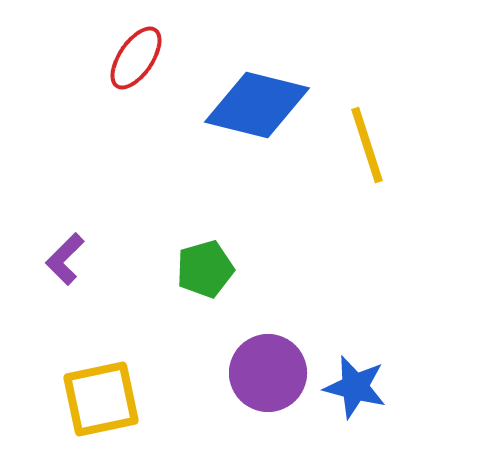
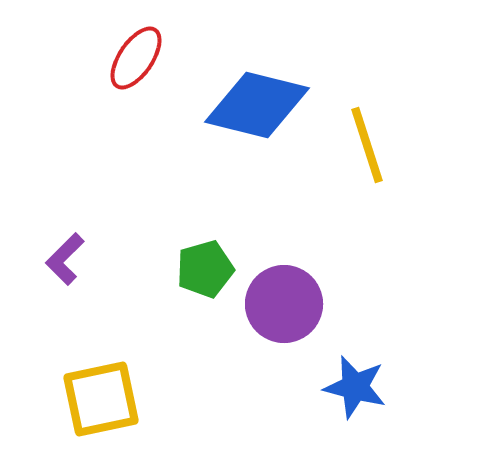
purple circle: moved 16 px right, 69 px up
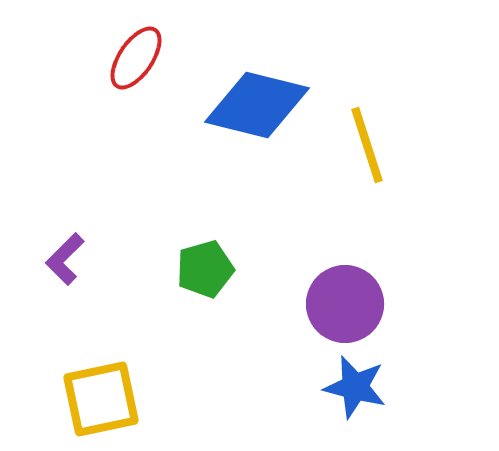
purple circle: moved 61 px right
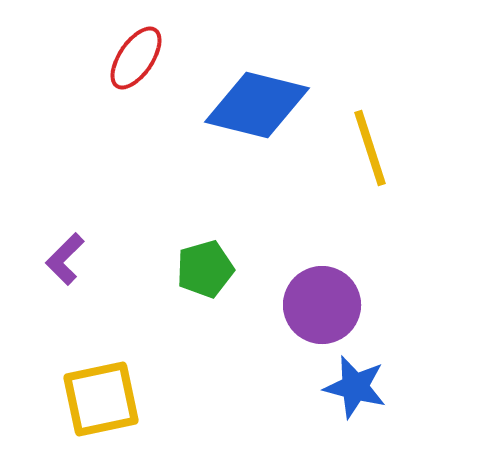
yellow line: moved 3 px right, 3 px down
purple circle: moved 23 px left, 1 px down
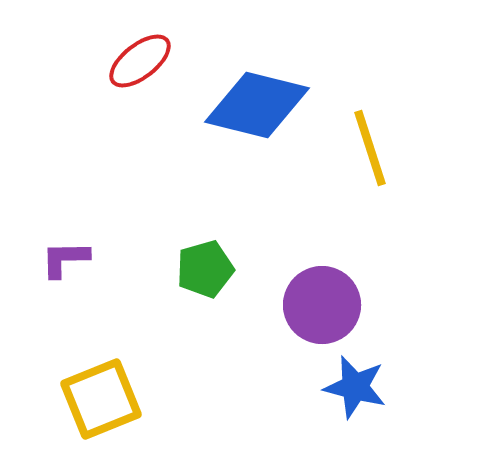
red ellipse: moved 4 px right, 3 px down; rotated 18 degrees clockwise
purple L-shape: rotated 44 degrees clockwise
yellow square: rotated 10 degrees counterclockwise
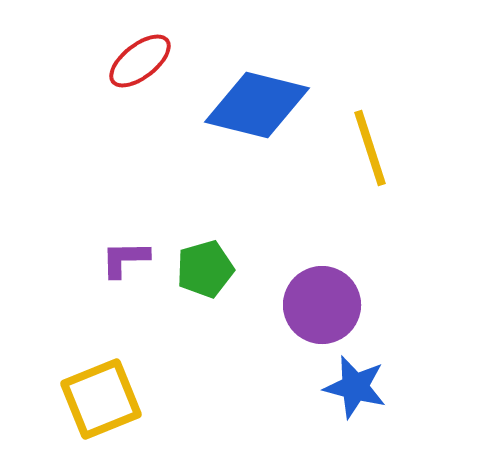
purple L-shape: moved 60 px right
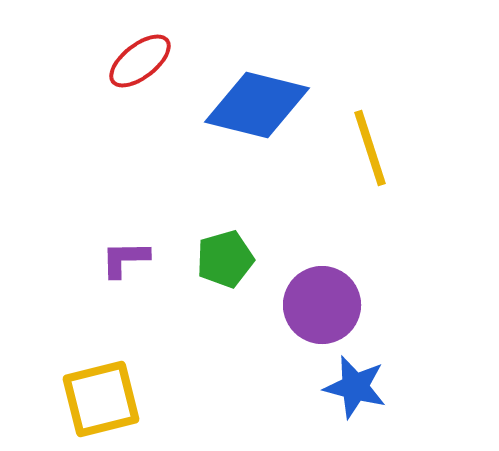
green pentagon: moved 20 px right, 10 px up
yellow square: rotated 8 degrees clockwise
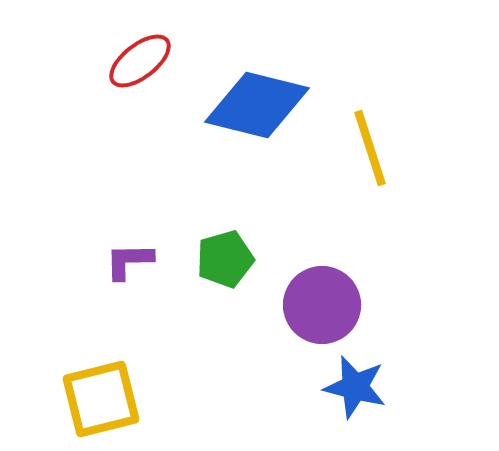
purple L-shape: moved 4 px right, 2 px down
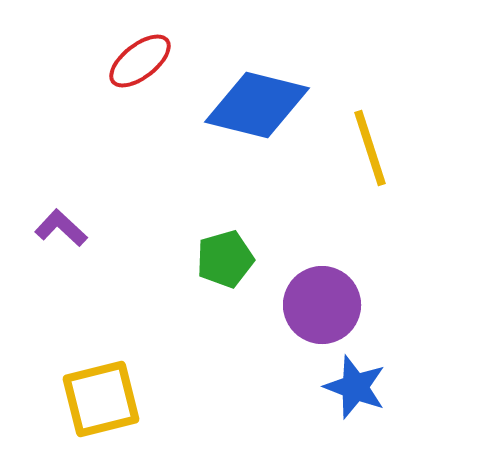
purple L-shape: moved 68 px left, 33 px up; rotated 44 degrees clockwise
blue star: rotated 6 degrees clockwise
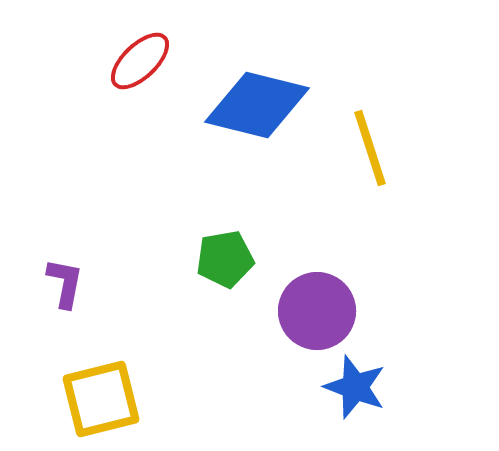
red ellipse: rotated 6 degrees counterclockwise
purple L-shape: moved 4 px right, 55 px down; rotated 58 degrees clockwise
green pentagon: rotated 6 degrees clockwise
purple circle: moved 5 px left, 6 px down
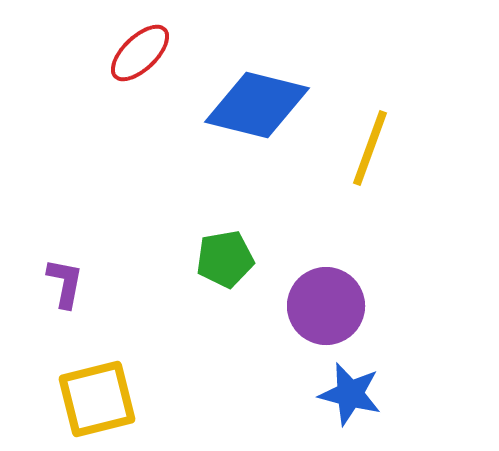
red ellipse: moved 8 px up
yellow line: rotated 38 degrees clockwise
purple circle: moved 9 px right, 5 px up
blue star: moved 5 px left, 7 px down; rotated 6 degrees counterclockwise
yellow square: moved 4 px left
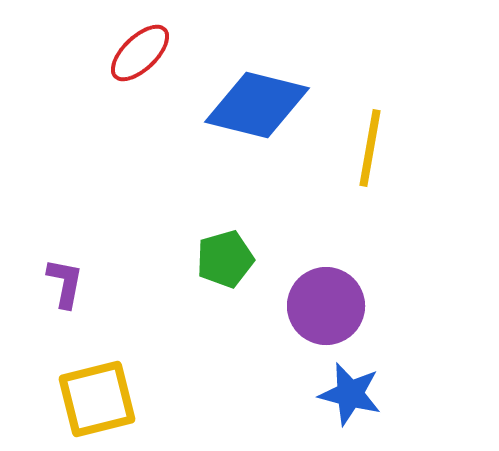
yellow line: rotated 10 degrees counterclockwise
green pentagon: rotated 6 degrees counterclockwise
